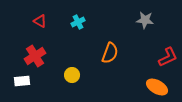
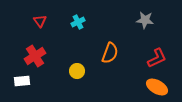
red triangle: rotated 24 degrees clockwise
red L-shape: moved 11 px left, 1 px down
yellow circle: moved 5 px right, 4 px up
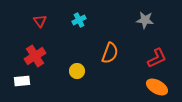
cyan cross: moved 1 px right, 2 px up
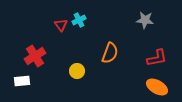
red triangle: moved 21 px right, 4 px down
red L-shape: rotated 15 degrees clockwise
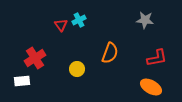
red cross: moved 2 px down
yellow circle: moved 2 px up
orange ellipse: moved 6 px left
